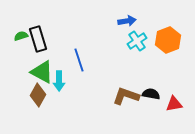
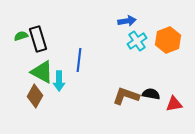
blue line: rotated 25 degrees clockwise
brown diamond: moved 3 px left, 1 px down
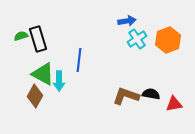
cyan cross: moved 2 px up
green triangle: moved 1 px right, 2 px down
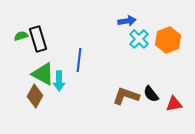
cyan cross: moved 2 px right; rotated 12 degrees counterclockwise
black semicircle: rotated 138 degrees counterclockwise
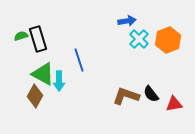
blue line: rotated 25 degrees counterclockwise
